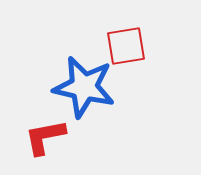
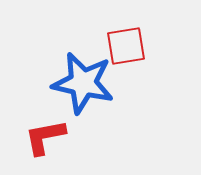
blue star: moved 1 px left, 4 px up
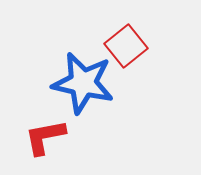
red square: rotated 30 degrees counterclockwise
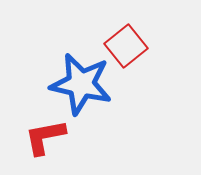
blue star: moved 2 px left, 1 px down
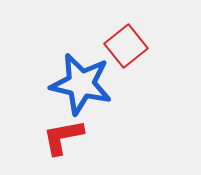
red L-shape: moved 18 px right
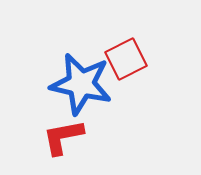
red square: moved 13 px down; rotated 12 degrees clockwise
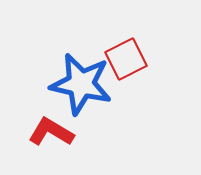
red L-shape: moved 12 px left, 5 px up; rotated 42 degrees clockwise
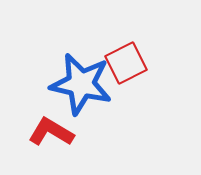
red square: moved 4 px down
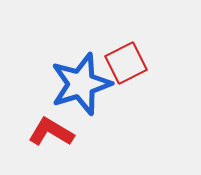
blue star: rotated 30 degrees counterclockwise
